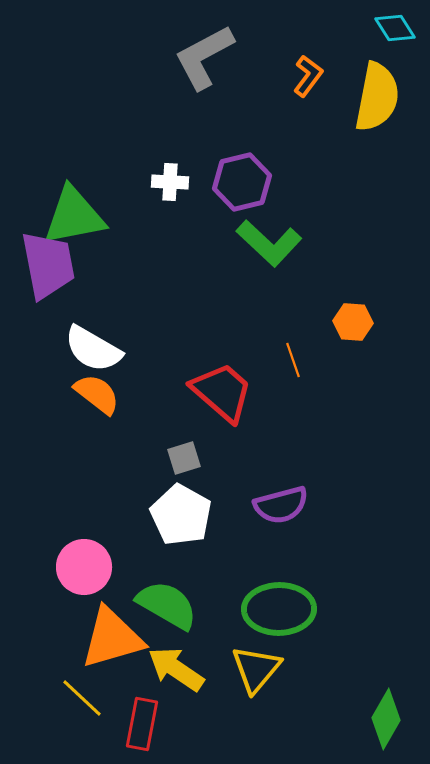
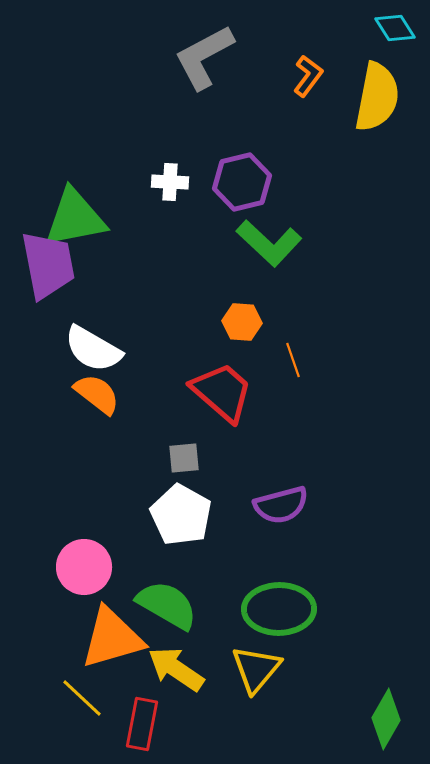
green triangle: moved 1 px right, 2 px down
orange hexagon: moved 111 px left
gray square: rotated 12 degrees clockwise
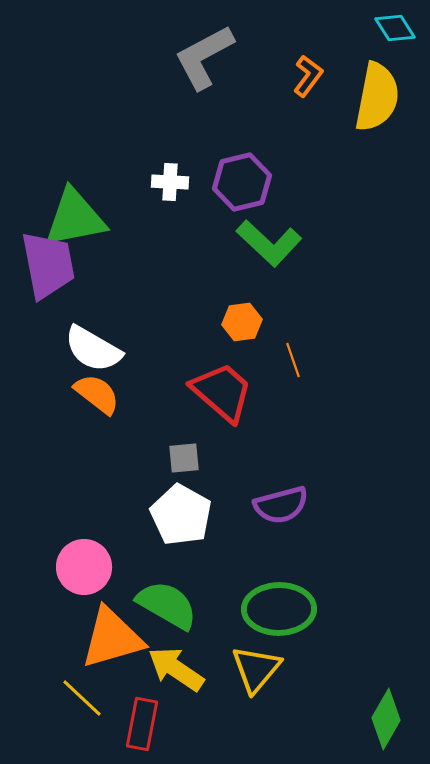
orange hexagon: rotated 12 degrees counterclockwise
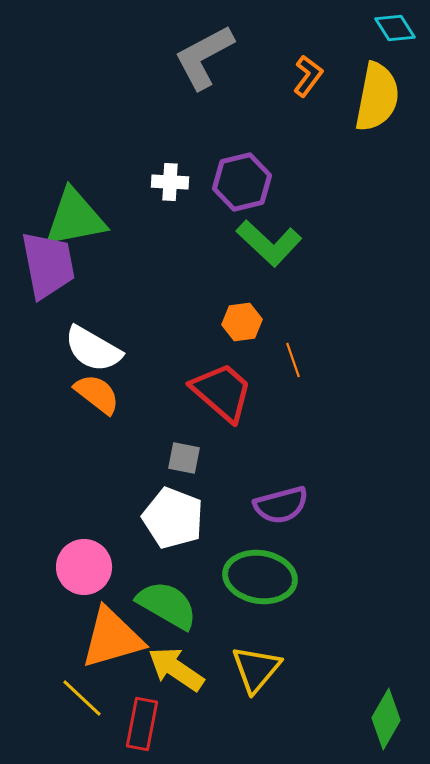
gray square: rotated 16 degrees clockwise
white pentagon: moved 8 px left, 3 px down; rotated 8 degrees counterclockwise
green ellipse: moved 19 px left, 32 px up; rotated 10 degrees clockwise
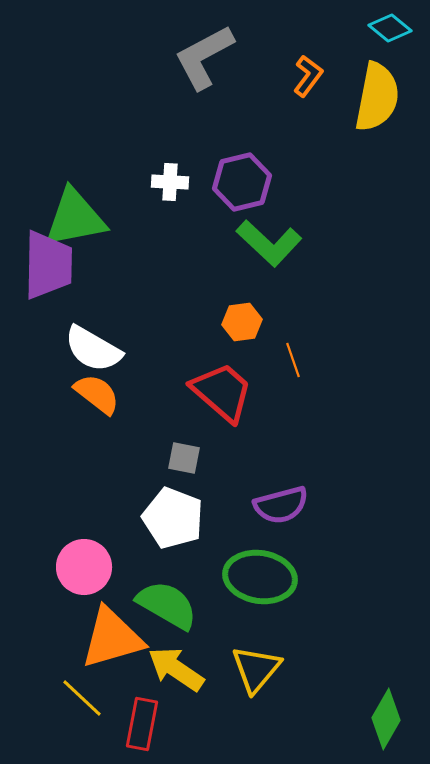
cyan diamond: moved 5 px left; rotated 18 degrees counterclockwise
purple trapezoid: rotated 12 degrees clockwise
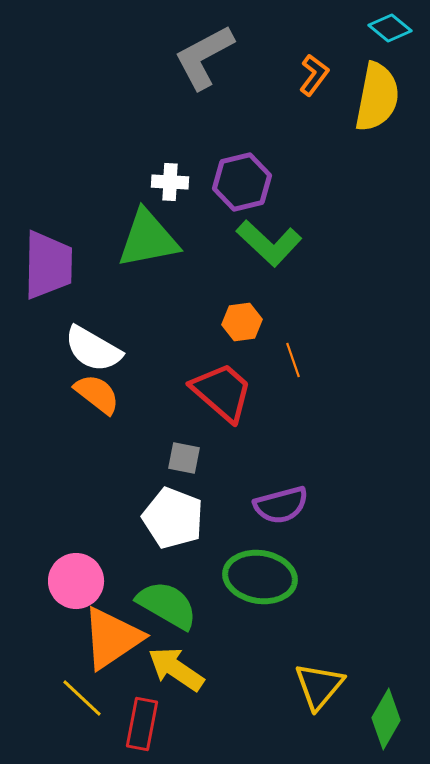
orange L-shape: moved 6 px right, 1 px up
green triangle: moved 73 px right, 21 px down
pink circle: moved 8 px left, 14 px down
orange triangle: rotated 18 degrees counterclockwise
yellow triangle: moved 63 px right, 17 px down
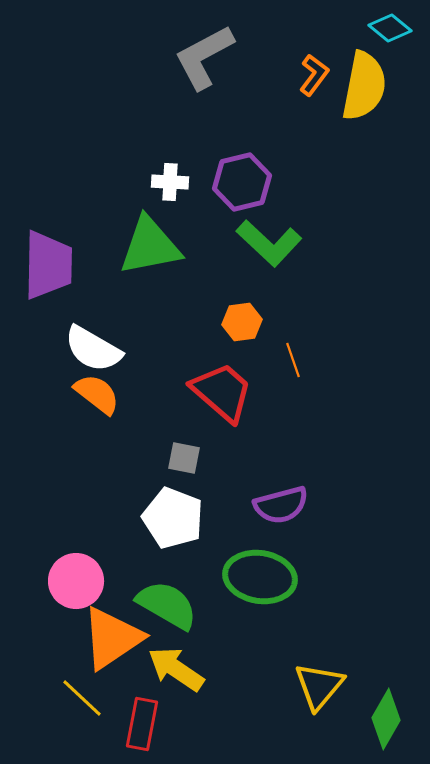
yellow semicircle: moved 13 px left, 11 px up
green triangle: moved 2 px right, 7 px down
